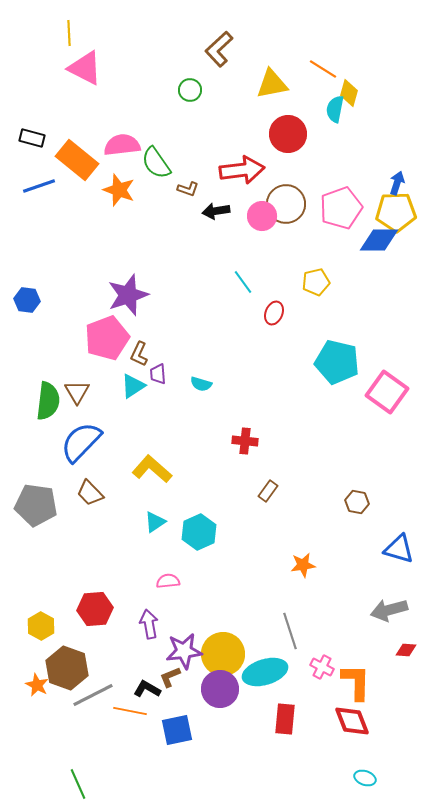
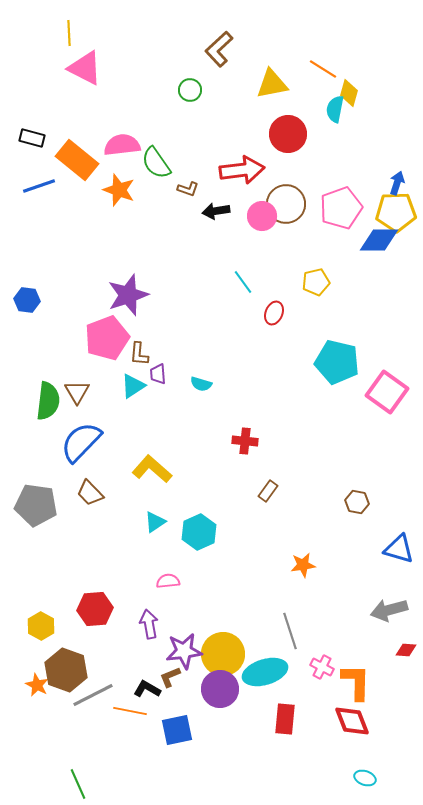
brown L-shape at (139, 354): rotated 20 degrees counterclockwise
brown hexagon at (67, 668): moved 1 px left, 2 px down
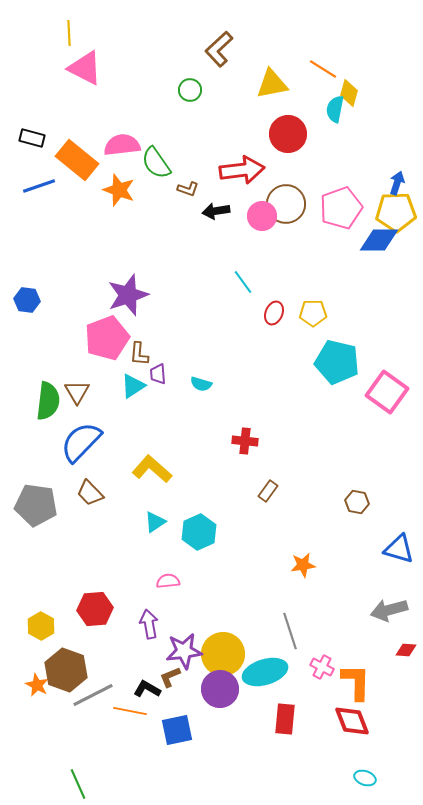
yellow pentagon at (316, 282): moved 3 px left, 31 px down; rotated 12 degrees clockwise
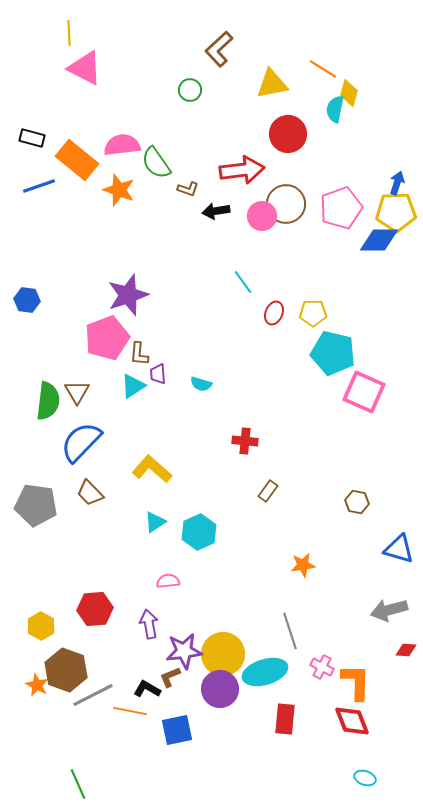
cyan pentagon at (337, 362): moved 4 px left, 9 px up
pink square at (387, 392): moved 23 px left; rotated 12 degrees counterclockwise
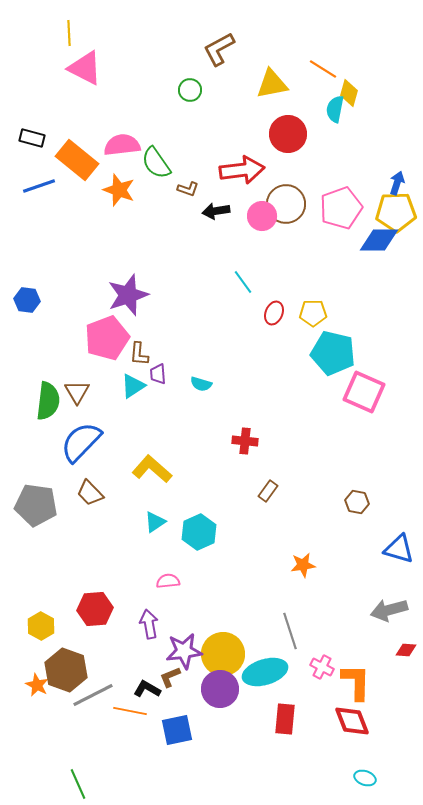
brown L-shape at (219, 49): rotated 15 degrees clockwise
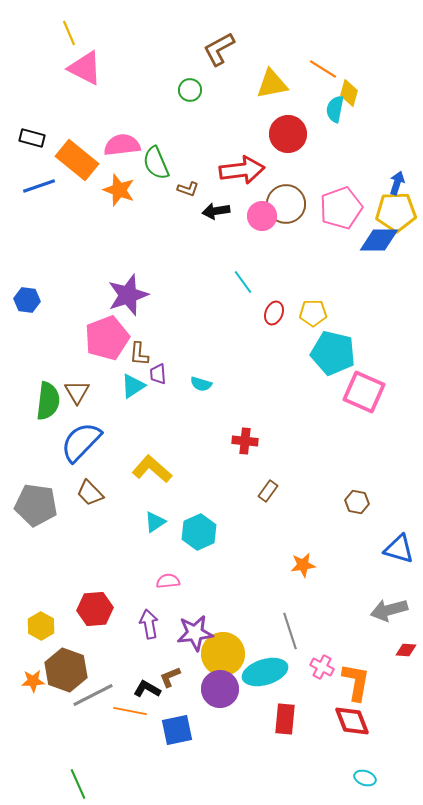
yellow line at (69, 33): rotated 20 degrees counterclockwise
green semicircle at (156, 163): rotated 12 degrees clockwise
purple star at (184, 651): moved 11 px right, 18 px up
orange L-shape at (356, 682): rotated 9 degrees clockwise
orange star at (37, 685): moved 4 px left, 4 px up; rotated 30 degrees counterclockwise
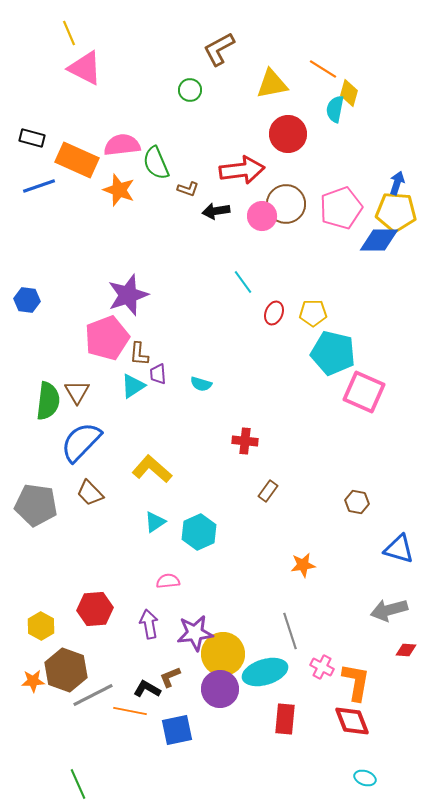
orange rectangle at (77, 160): rotated 15 degrees counterclockwise
yellow pentagon at (396, 212): rotated 6 degrees clockwise
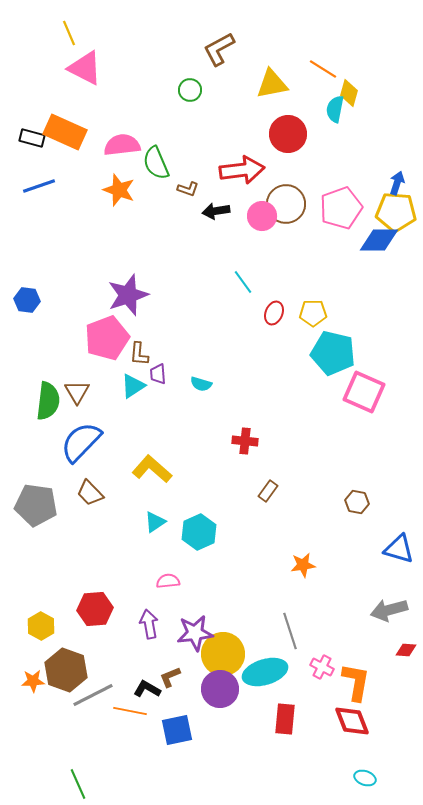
orange rectangle at (77, 160): moved 12 px left, 28 px up
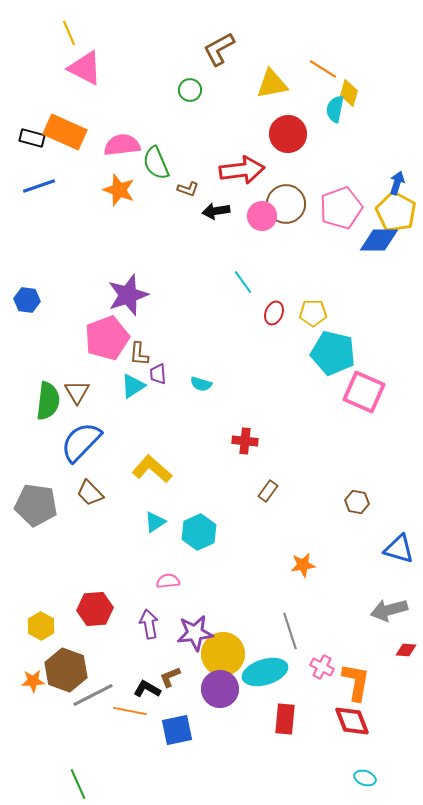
yellow pentagon at (396, 212): rotated 24 degrees clockwise
